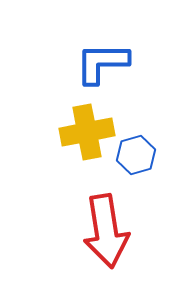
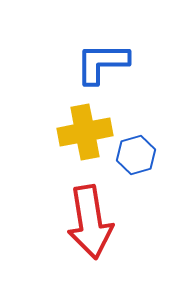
yellow cross: moved 2 px left
red arrow: moved 16 px left, 9 px up
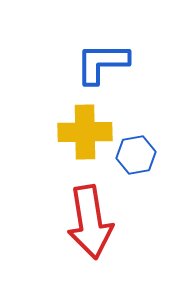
yellow cross: rotated 10 degrees clockwise
blue hexagon: rotated 6 degrees clockwise
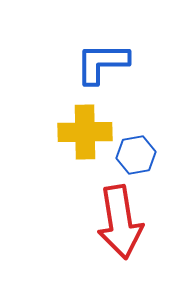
red arrow: moved 30 px right
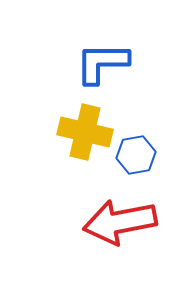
yellow cross: rotated 14 degrees clockwise
red arrow: rotated 88 degrees clockwise
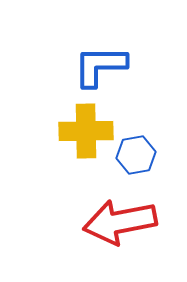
blue L-shape: moved 2 px left, 3 px down
yellow cross: moved 1 px right, 1 px up; rotated 14 degrees counterclockwise
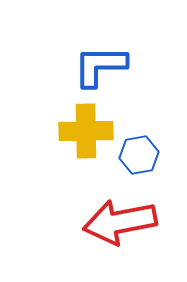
blue hexagon: moved 3 px right
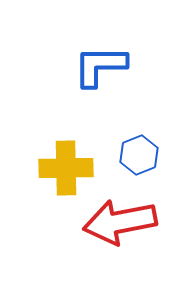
yellow cross: moved 20 px left, 37 px down
blue hexagon: rotated 12 degrees counterclockwise
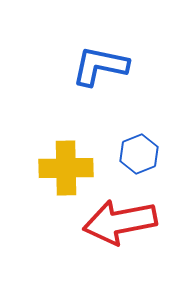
blue L-shape: rotated 12 degrees clockwise
blue hexagon: moved 1 px up
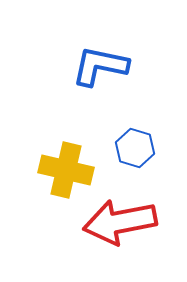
blue hexagon: moved 4 px left, 6 px up; rotated 21 degrees counterclockwise
yellow cross: moved 2 px down; rotated 14 degrees clockwise
